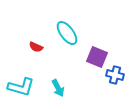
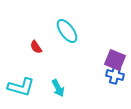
cyan ellipse: moved 2 px up
red semicircle: rotated 32 degrees clockwise
purple square: moved 18 px right, 3 px down
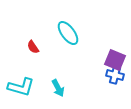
cyan ellipse: moved 1 px right, 2 px down
red semicircle: moved 3 px left
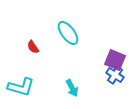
blue cross: rotated 18 degrees clockwise
cyan arrow: moved 14 px right
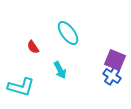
blue cross: moved 3 px left, 1 px down
cyan arrow: moved 12 px left, 18 px up
